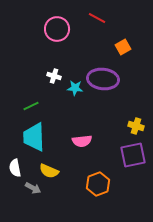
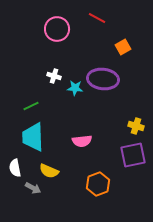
cyan trapezoid: moved 1 px left
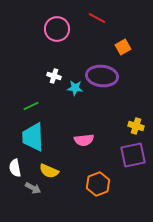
purple ellipse: moved 1 px left, 3 px up
pink semicircle: moved 2 px right, 1 px up
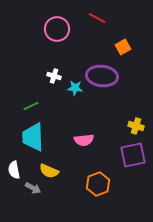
white semicircle: moved 1 px left, 2 px down
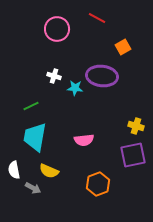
cyan trapezoid: moved 2 px right; rotated 12 degrees clockwise
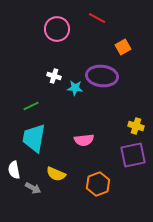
cyan trapezoid: moved 1 px left, 1 px down
yellow semicircle: moved 7 px right, 3 px down
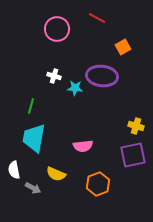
green line: rotated 49 degrees counterclockwise
pink semicircle: moved 1 px left, 6 px down
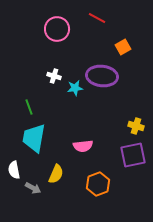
cyan star: rotated 14 degrees counterclockwise
green line: moved 2 px left, 1 px down; rotated 35 degrees counterclockwise
yellow semicircle: rotated 90 degrees counterclockwise
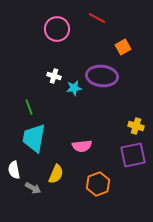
cyan star: moved 1 px left
pink semicircle: moved 1 px left
